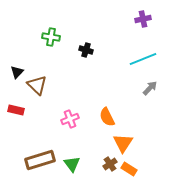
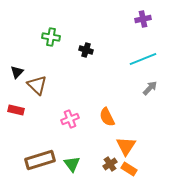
orange triangle: moved 3 px right, 3 px down
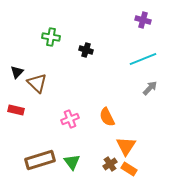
purple cross: moved 1 px down; rotated 28 degrees clockwise
brown triangle: moved 2 px up
green triangle: moved 2 px up
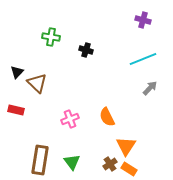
brown rectangle: rotated 64 degrees counterclockwise
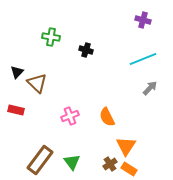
pink cross: moved 3 px up
brown rectangle: rotated 28 degrees clockwise
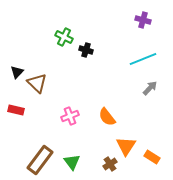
green cross: moved 13 px right; rotated 18 degrees clockwise
orange semicircle: rotated 12 degrees counterclockwise
orange rectangle: moved 23 px right, 12 px up
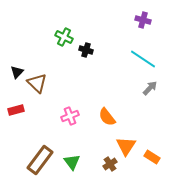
cyan line: rotated 56 degrees clockwise
red rectangle: rotated 28 degrees counterclockwise
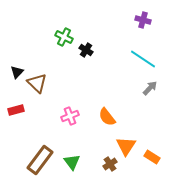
black cross: rotated 16 degrees clockwise
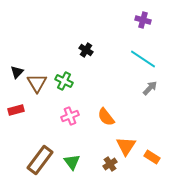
green cross: moved 44 px down
brown triangle: rotated 15 degrees clockwise
orange semicircle: moved 1 px left
